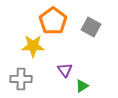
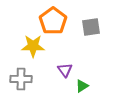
gray square: rotated 36 degrees counterclockwise
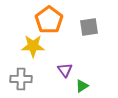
orange pentagon: moved 4 px left, 1 px up
gray square: moved 2 px left
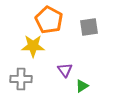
orange pentagon: rotated 8 degrees counterclockwise
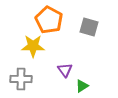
gray square: rotated 24 degrees clockwise
